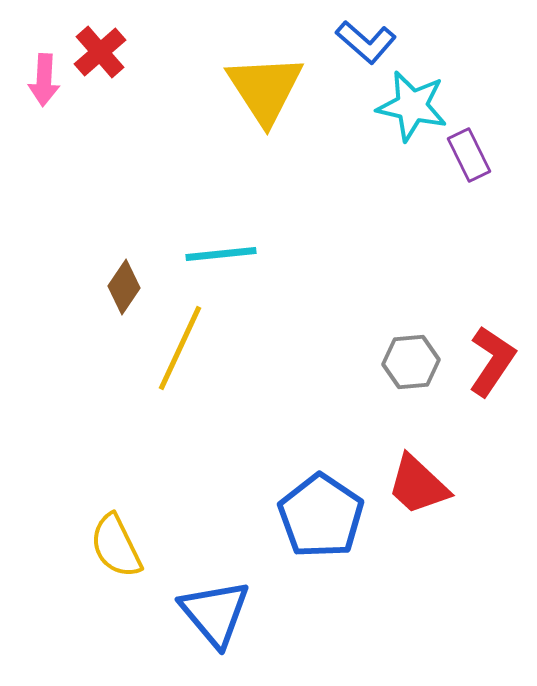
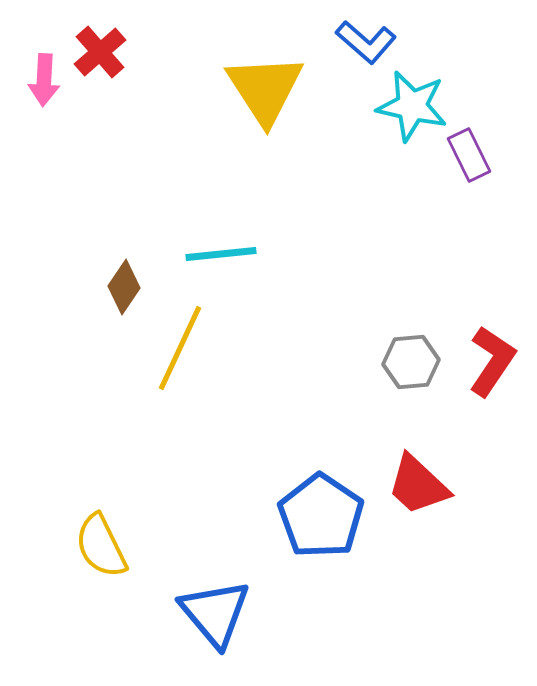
yellow semicircle: moved 15 px left
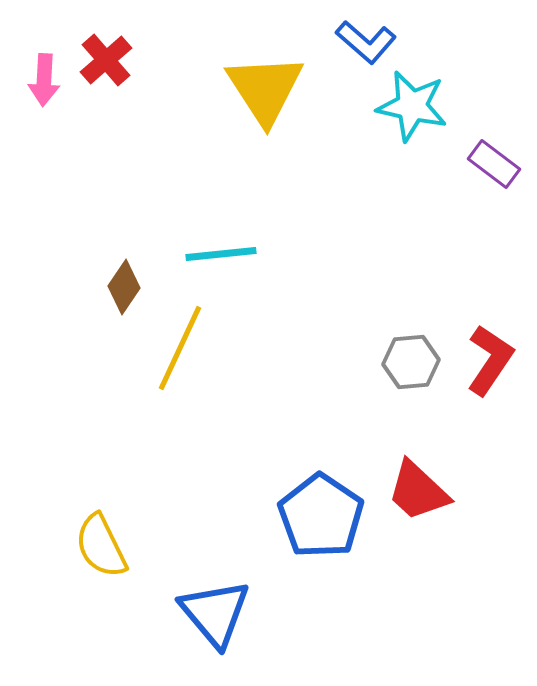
red cross: moved 6 px right, 8 px down
purple rectangle: moved 25 px right, 9 px down; rotated 27 degrees counterclockwise
red L-shape: moved 2 px left, 1 px up
red trapezoid: moved 6 px down
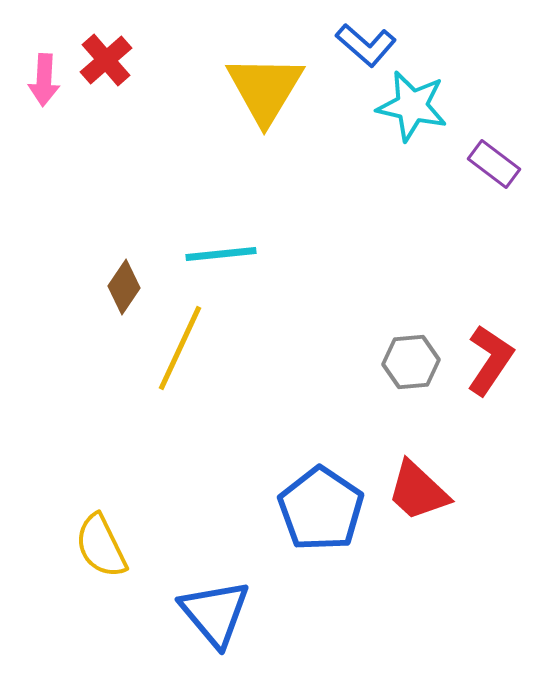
blue L-shape: moved 3 px down
yellow triangle: rotated 4 degrees clockwise
blue pentagon: moved 7 px up
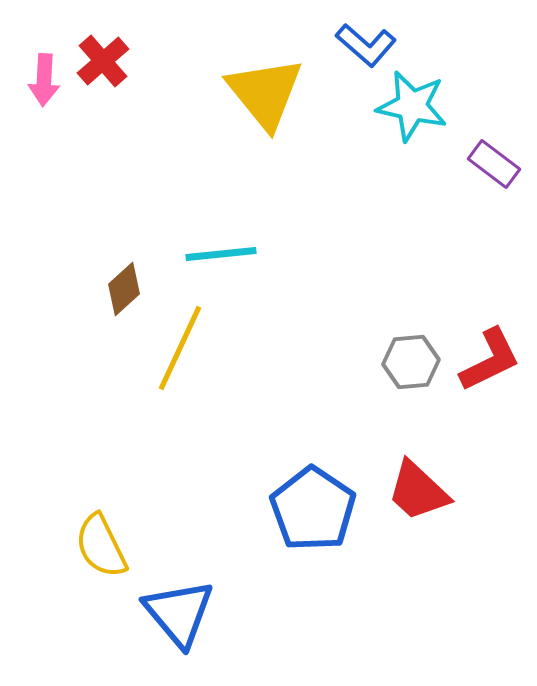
red cross: moved 3 px left, 1 px down
yellow triangle: moved 4 px down; rotated 10 degrees counterclockwise
brown diamond: moved 2 px down; rotated 14 degrees clockwise
red L-shape: rotated 30 degrees clockwise
blue pentagon: moved 8 px left
blue triangle: moved 36 px left
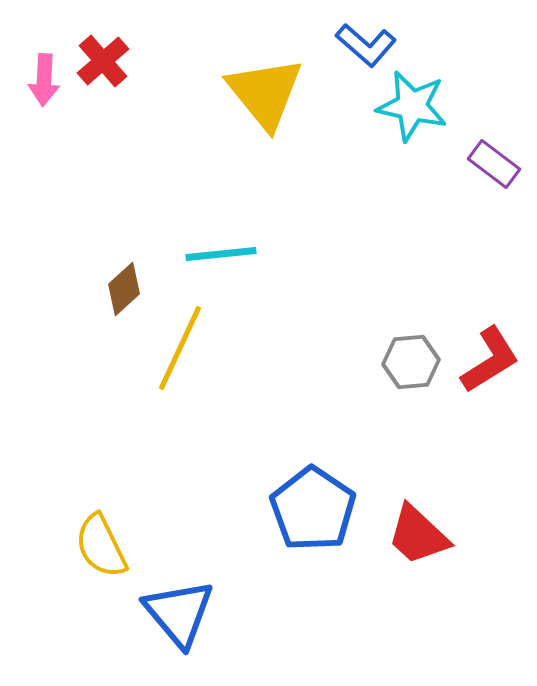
red L-shape: rotated 6 degrees counterclockwise
red trapezoid: moved 44 px down
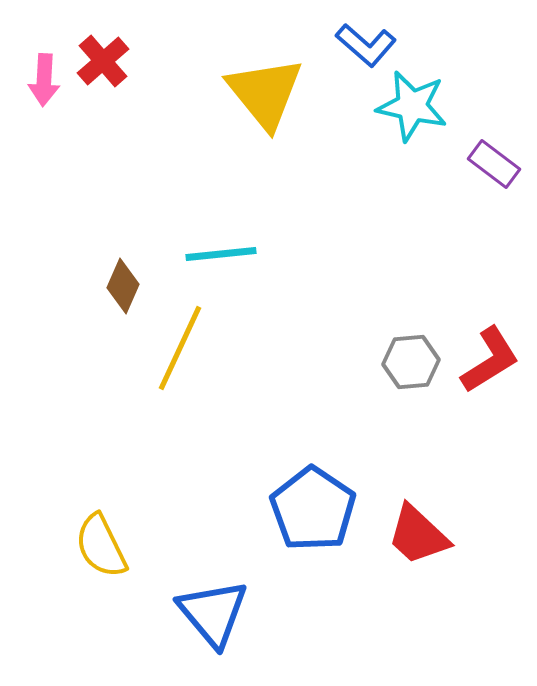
brown diamond: moved 1 px left, 3 px up; rotated 24 degrees counterclockwise
blue triangle: moved 34 px right
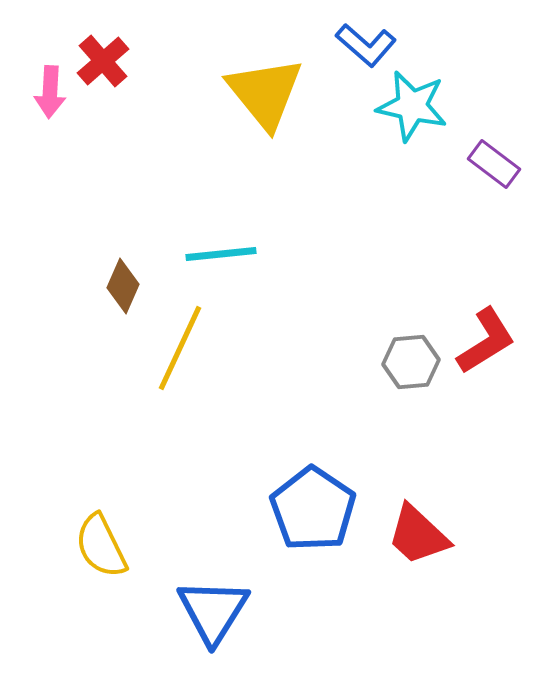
pink arrow: moved 6 px right, 12 px down
red L-shape: moved 4 px left, 19 px up
blue triangle: moved 2 px up; rotated 12 degrees clockwise
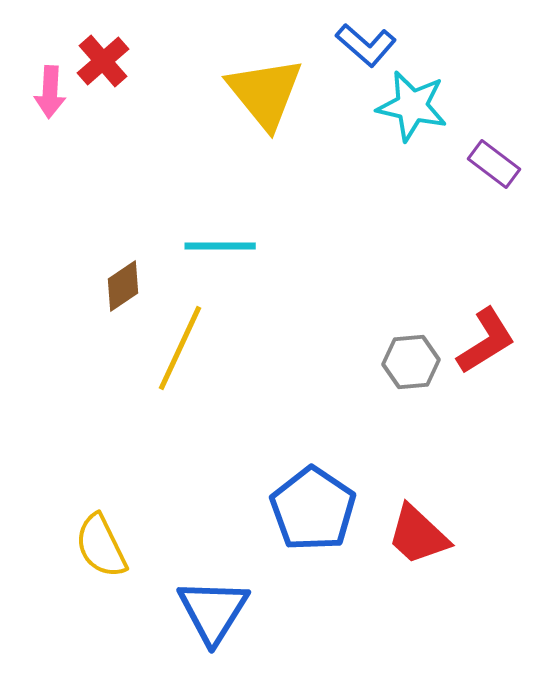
cyan line: moved 1 px left, 8 px up; rotated 6 degrees clockwise
brown diamond: rotated 32 degrees clockwise
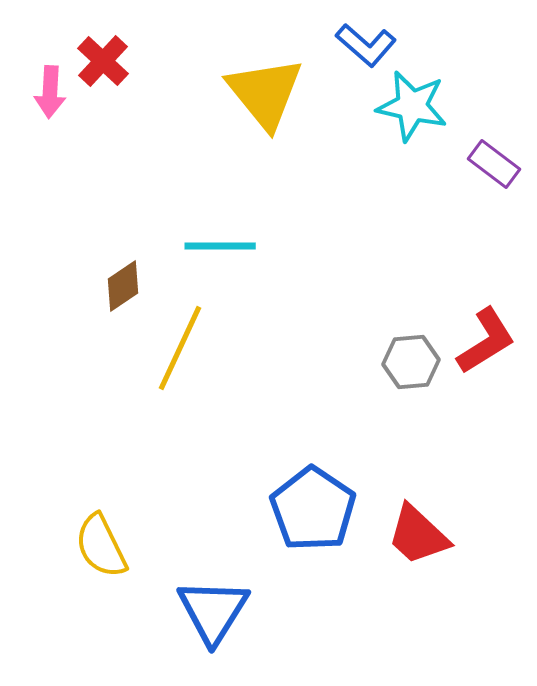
red cross: rotated 6 degrees counterclockwise
